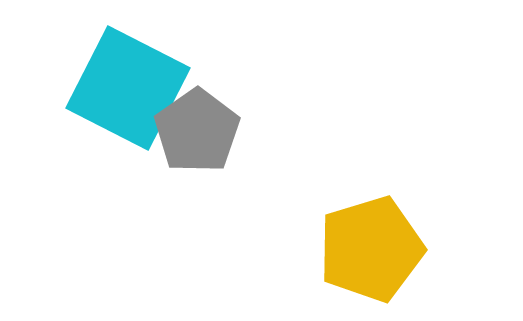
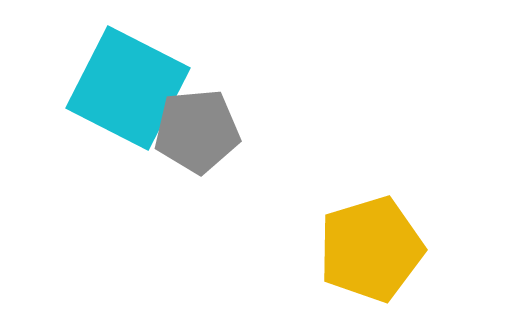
gray pentagon: rotated 30 degrees clockwise
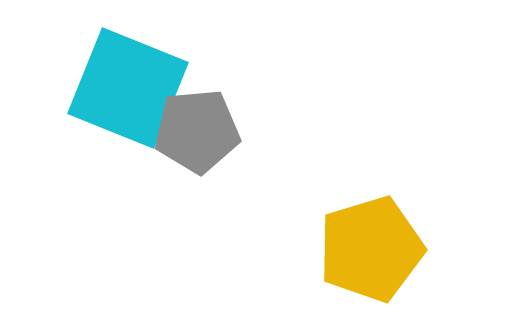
cyan square: rotated 5 degrees counterclockwise
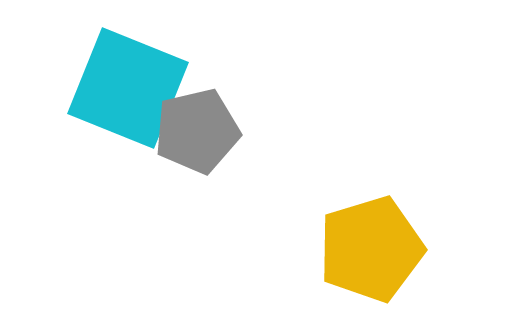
gray pentagon: rotated 8 degrees counterclockwise
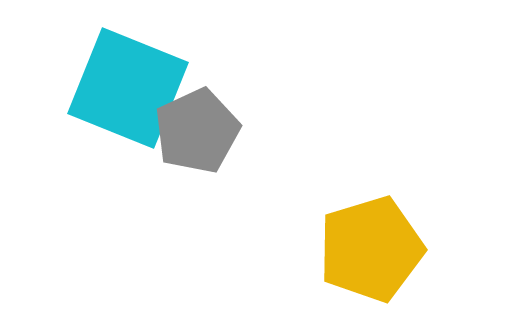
gray pentagon: rotated 12 degrees counterclockwise
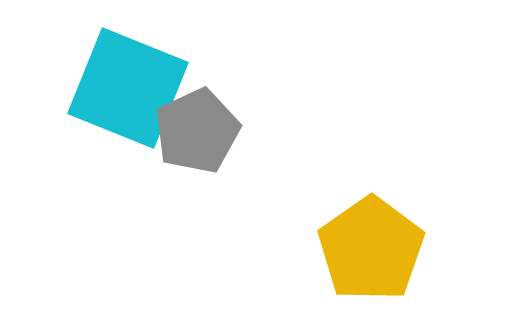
yellow pentagon: rotated 18 degrees counterclockwise
